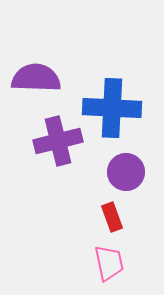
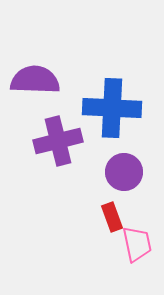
purple semicircle: moved 1 px left, 2 px down
purple circle: moved 2 px left
pink trapezoid: moved 28 px right, 19 px up
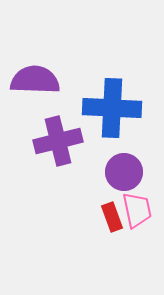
pink trapezoid: moved 34 px up
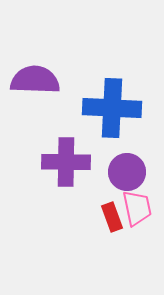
purple cross: moved 8 px right, 21 px down; rotated 15 degrees clockwise
purple circle: moved 3 px right
pink trapezoid: moved 2 px up
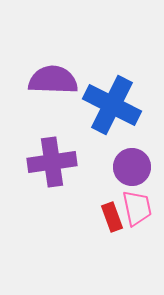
purple semicircle: moved 18 px right
blue cross: moved 3 px up; rotated 24 degrees clockwise
purple cross: moved 14 px left; rotated 9 degrees counterclockwise
purple circle: moved 5 px right, 5 px up
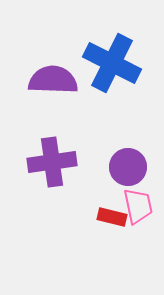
blue cross: moved 42 px up
purple circle: moved 4 px left
pink trapezoid: moved 1 px right, 2 px up
red rectangle: rotated 56 degrees counterclockwise
